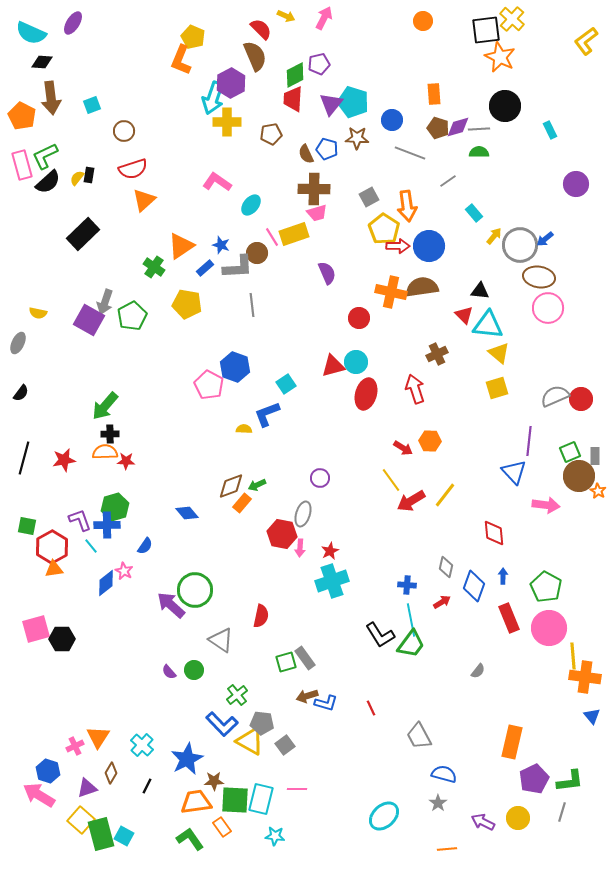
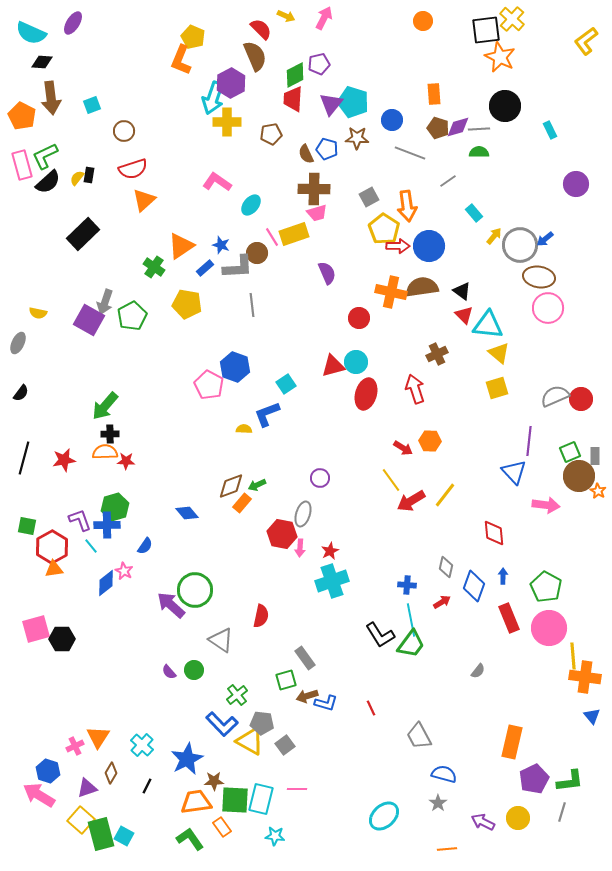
black triangle at (480, 291): moved 18 px left; rotated 30 degrees clockwise
green square at (286, 662): moved 18 px down
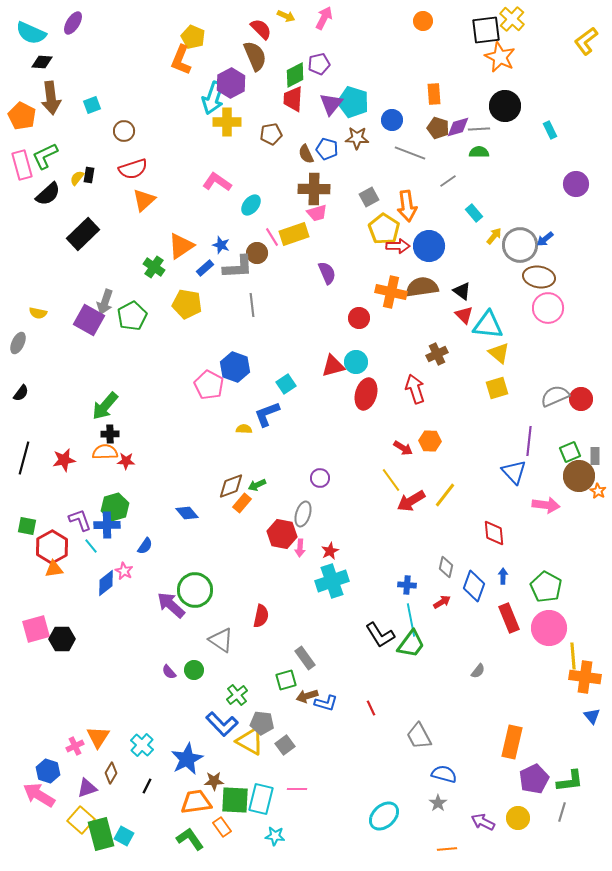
black semicircle at (48, 182): moved 12 px down
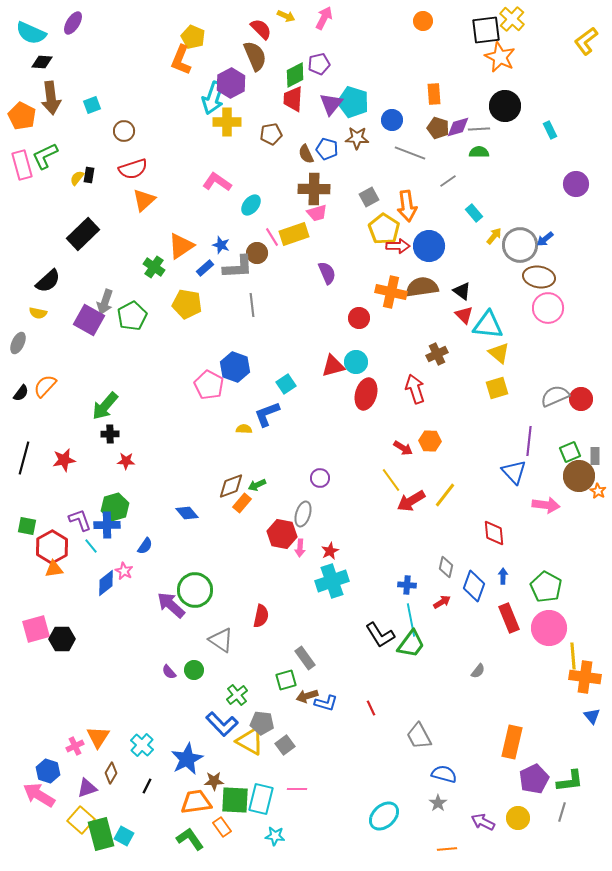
black semicircle at (48, 194): moved 87 px down
orange semicircle at (105, 452): moved 60 px left, 66 px up; rotated 45 degrees counterclockwise
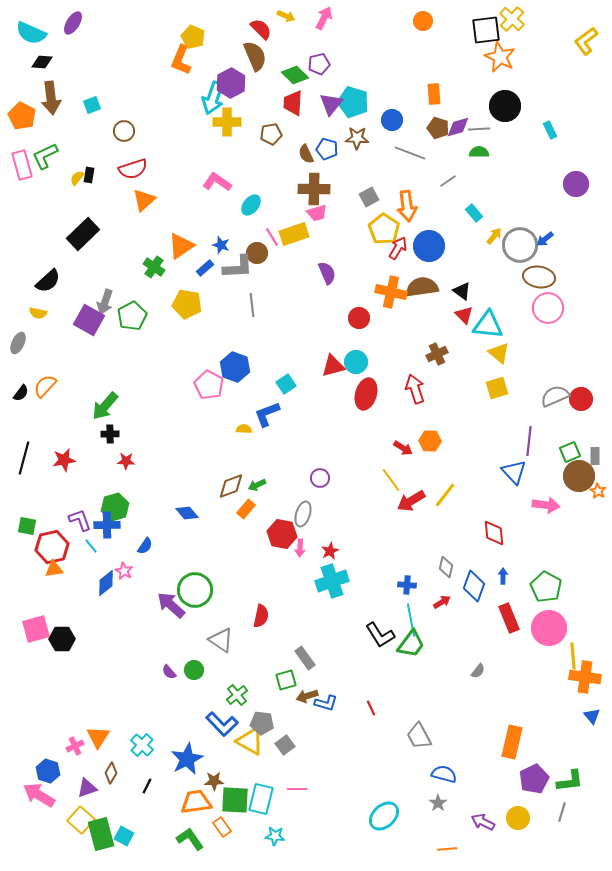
green diamond at (295, 75): rotated 72 degrees clockwise
red trapezoid at (293, 99): moved 4 px down
red arrow at (398, 246): moved 2 px down; rotated 60 degrees counterclockwise
orange rectangle at (242, 503): moved 4 px right, 6 px down
red hexagon at (52, 547): rotated 16 degrees clockwise
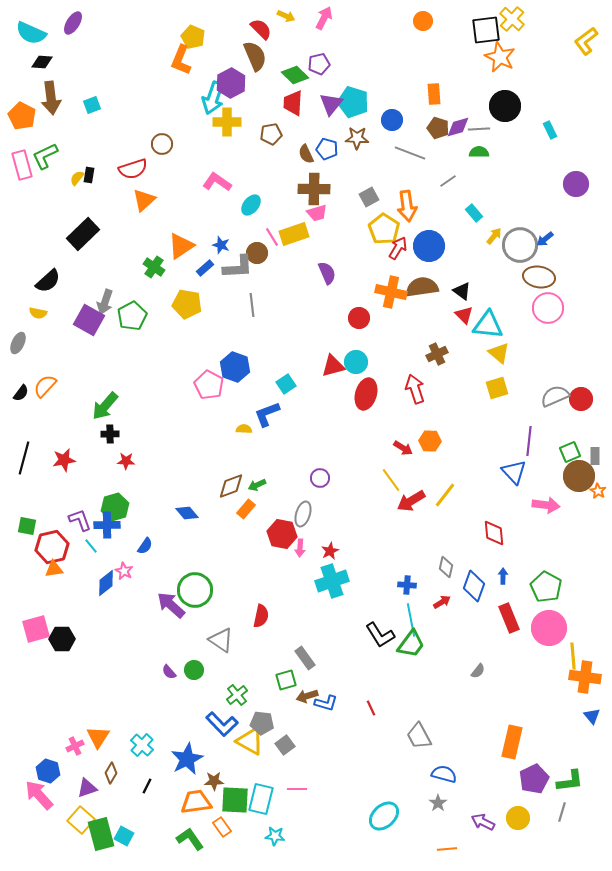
brown circle at (124, 131): moved 38 px right, 13 px down
pink arrow at (39, 795): rotated 16 degrees clockwise
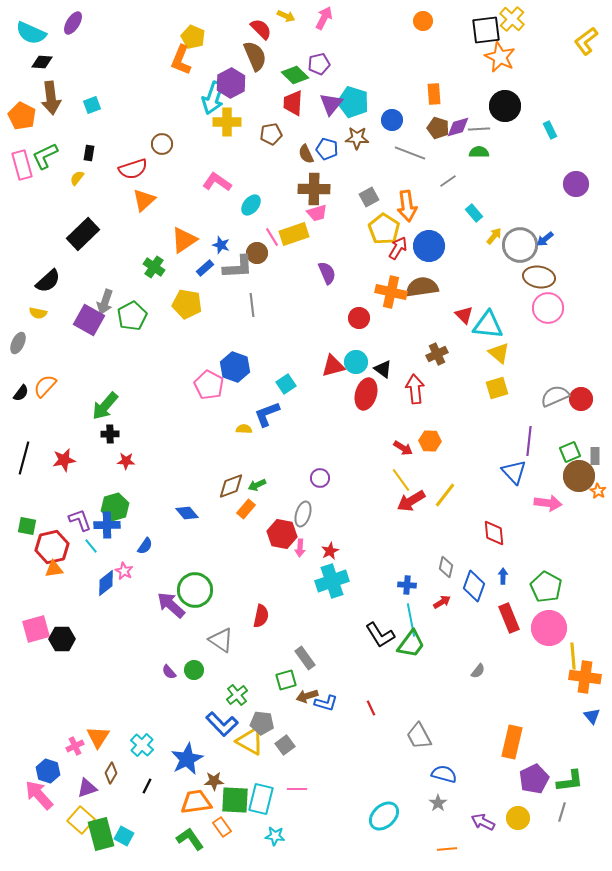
black rectangle at (89, 175): moved 22 px up
orange triangle at (181, 246): moved 3 px right, 6 px up
black triangle at (462, 291): moved 79 px left, 78 px down
red arrow at (415, 389): rotated 12 degrees clockwise
yellow line at (391, 480): moved 10 px right
pink arrow at (546, 505): moved 2 px right, 2 px up
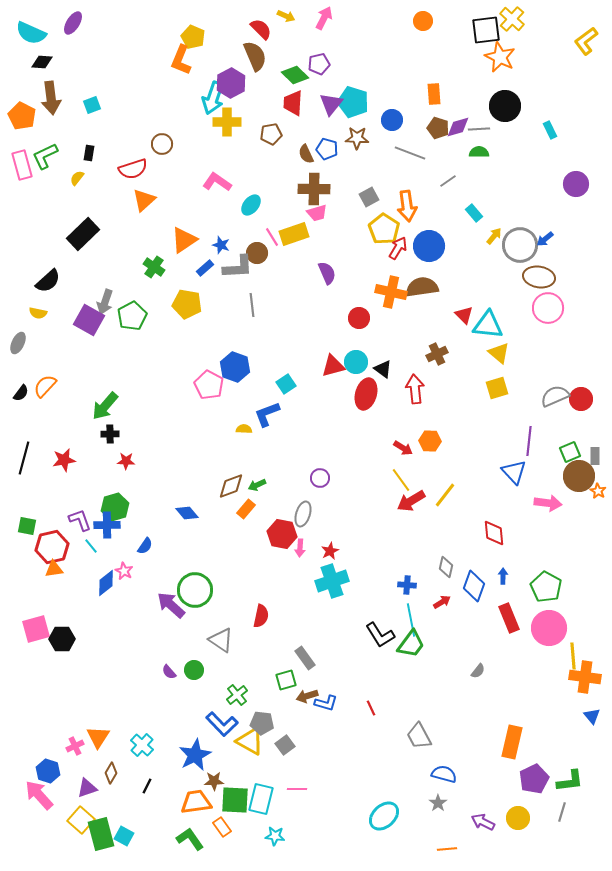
blue star at (187, 759): moved 8 px right, 4 px up
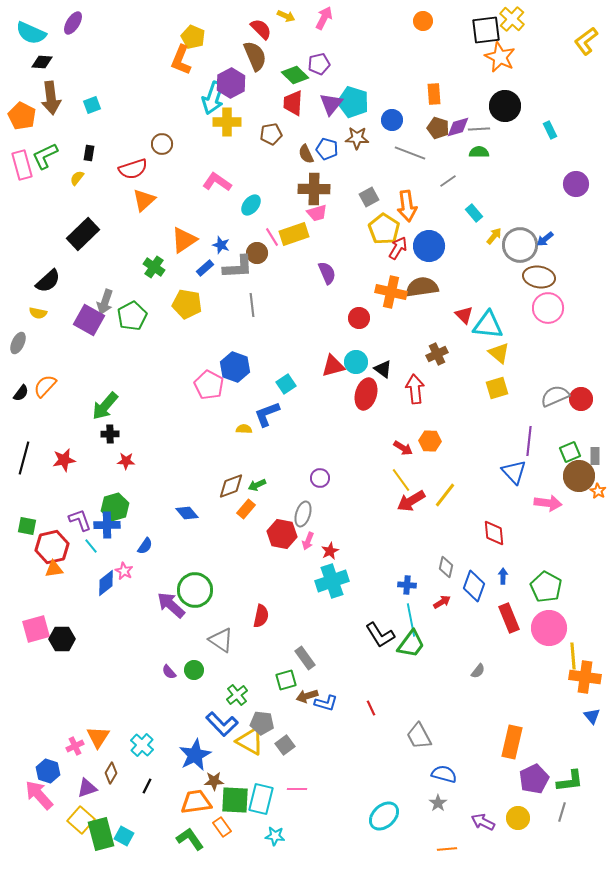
pink arrow at (300, 548): moved 8 px right, 7 px up; rotated 18 degrees clockwise
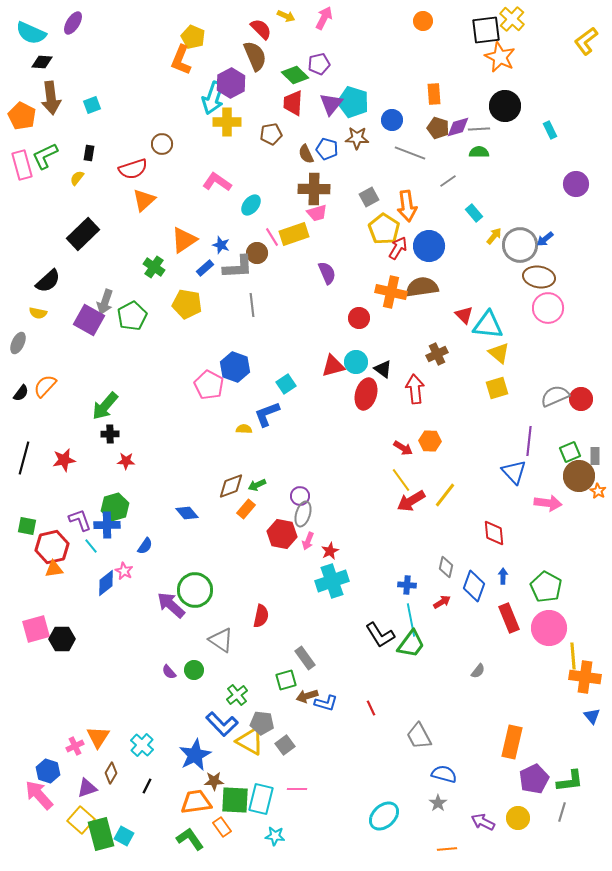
purple circle at (320, 478): moved 20 px left, 18 px down
